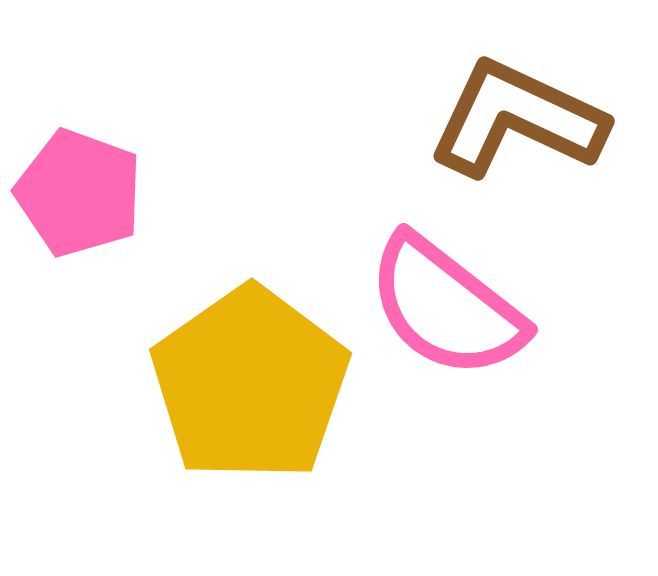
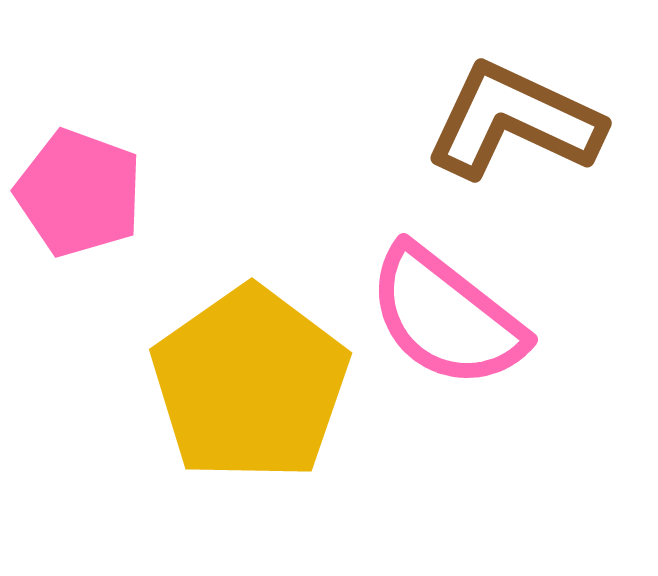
brown L-shape: moved 3 px left, 2 px down
pink semicircle: moved 10 px down
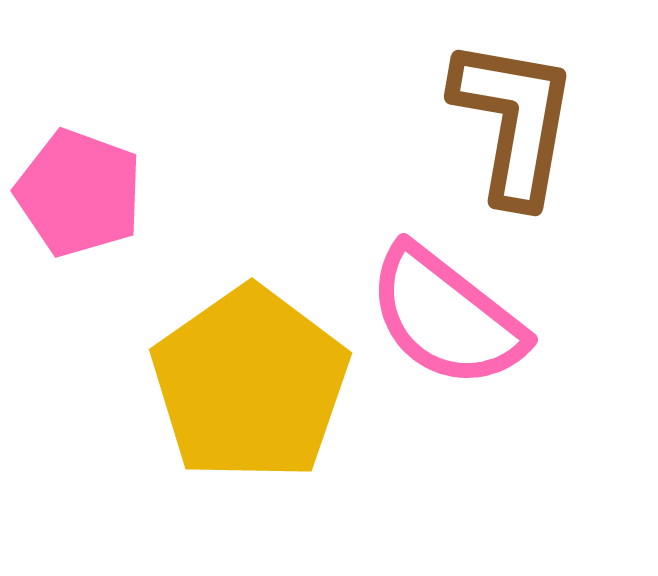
brown L-shape: rotated 75 degrees clockwise
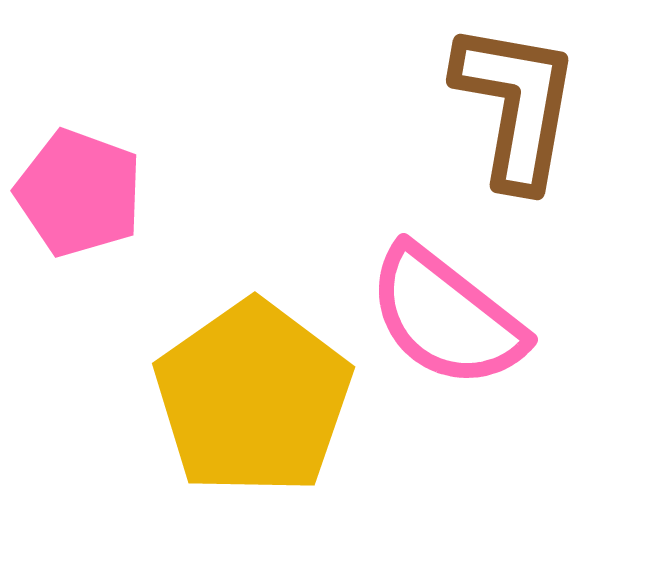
brown L-shape: moved 2 px right, 16 px up
yellow pentagon: moved 3 px right, 14 px down
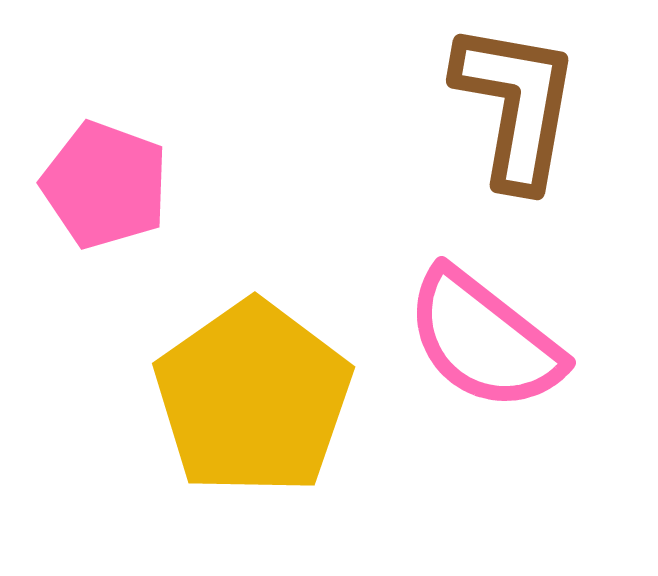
pink pentagon: moved 26 px right, 8 px up
pink semicircle: moved 38 px right, 23 px down
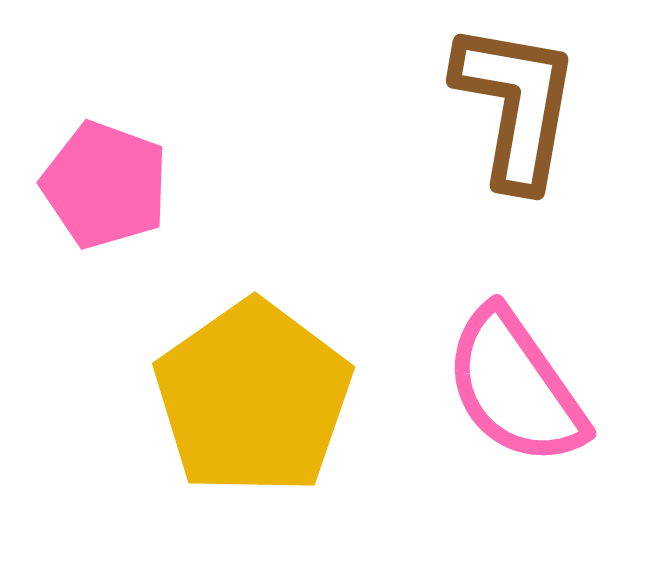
pink semicircle: moved 31 px right, 47 px down; rotated 17 degrees clockwise
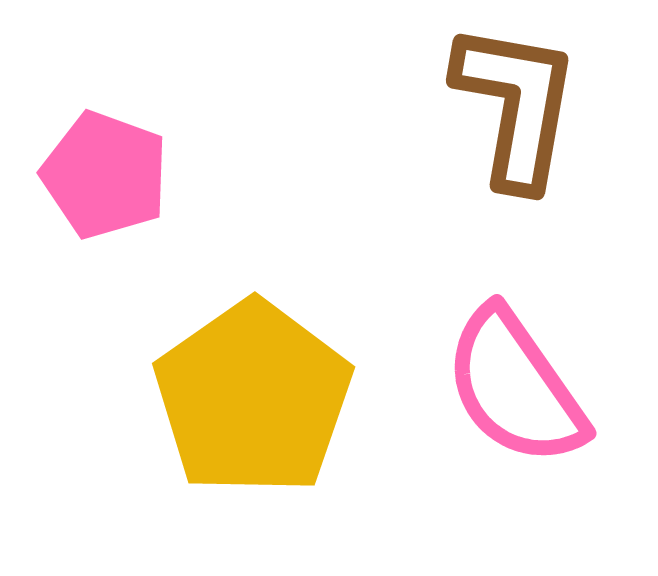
pink pentagon: moved 10 px up
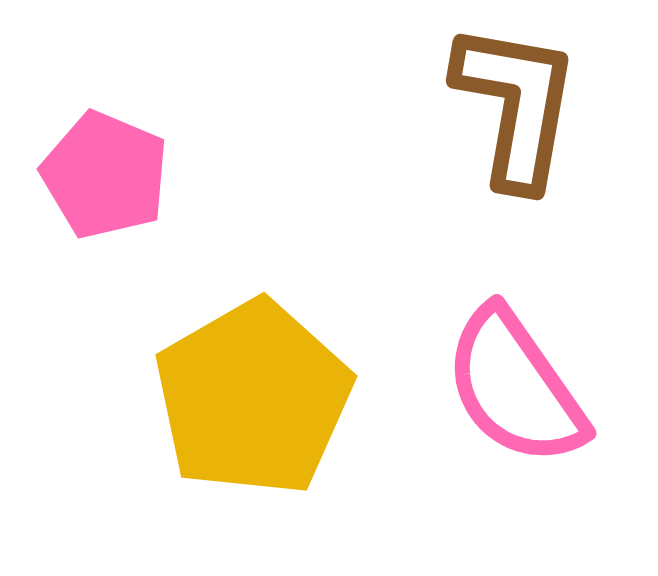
pink pentagon: rotated 3 degrees clockwise
yellow pentagon: rotated 5 degrees clockwise
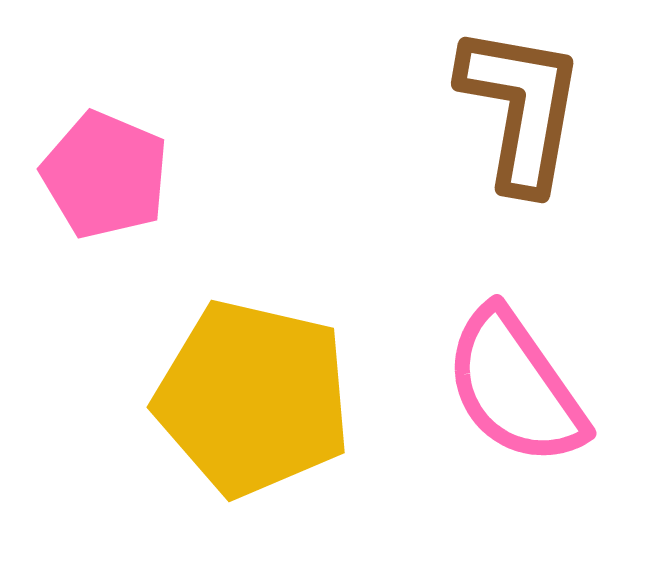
brown L-shape: moved 5 px right, 3 px down
yellow pentagon: rotated 29 degrees counterclockwise
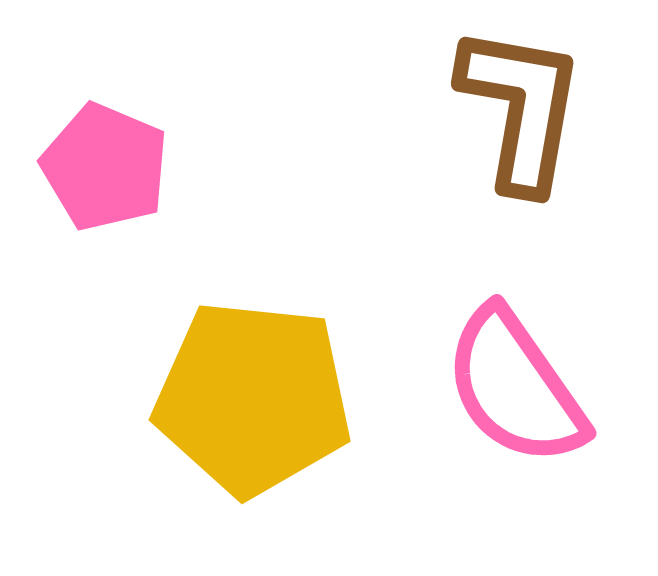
pink pentagon: moved 8 px up
yellow pentagon: rotated 7 degrees counterclockwise
